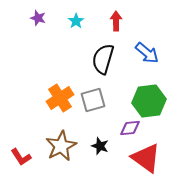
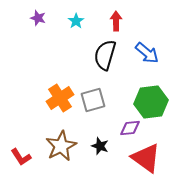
black semicircle: moved 2 px right, 4 px up
green hexagon: moved 2 px right, 1 px down
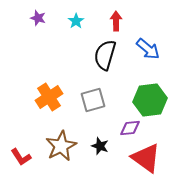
blue arrow: moved 1 px right, 4 px up
orange cross: moved 11 px left, 1 px up
green hexagon: moved 1 px left, 2 px up
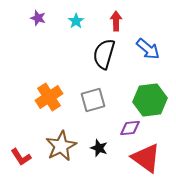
black semicircle: moved 1 px left, 1 px up
black star: moved 1 px left, 2 px down
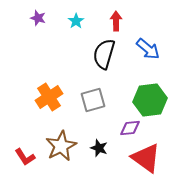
red L-shape: moved 4 px right
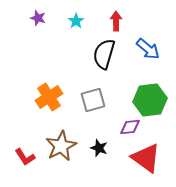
purple diamond: moved 1 px up
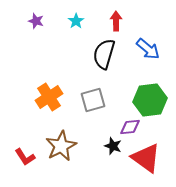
purple star: moved 2 px left, 3 px down
black star: moved 14 px right, 2 px up
